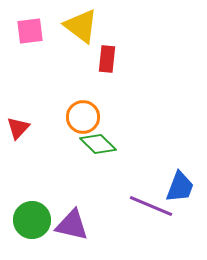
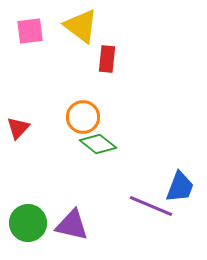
green diamond: rotated 6 degrees counterclockwise
green circle: moved 4 px left, 3 px down
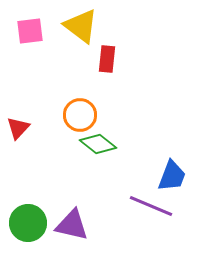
orange circle: moved 3 px left, 2 px up
blue trapezoid: moved 8 px left, 11 px up
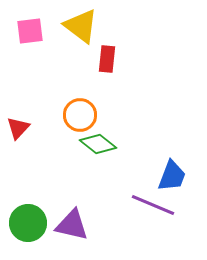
purple line: moved 2 px right, 1 px up
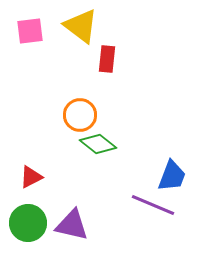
red triangle: moved 13 px right, 49 px down; rotated 20 degrees clockwise
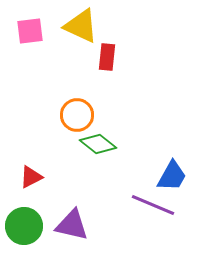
yellow triangle: rotated 12 degrees counterclockwise
red rectangle: moved 2 px up
orange circle: moved 3 px left
blue trapezoid: rotated 8 degrees clockwise
green circle: moved 4 px left, 3 px down
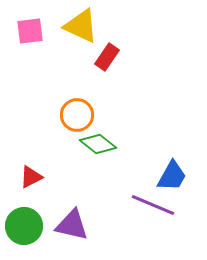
red rectangle: rotated 28 degrees clockwise
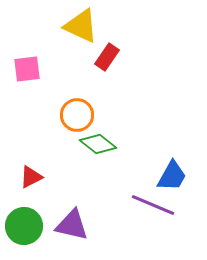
pink square: moved 3 px left, 38 px down
